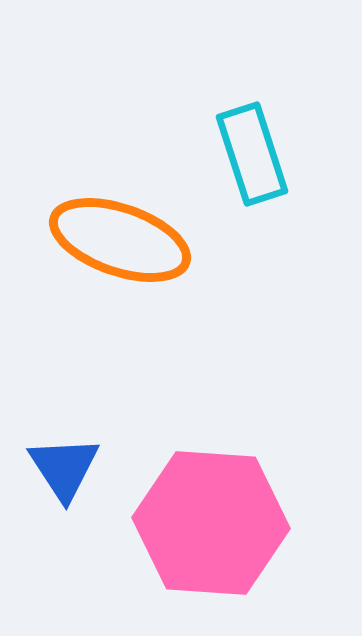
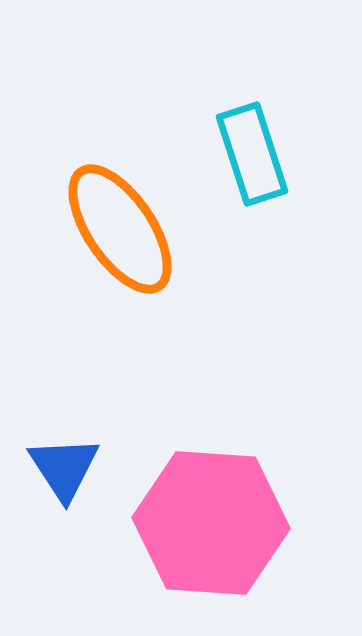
orange ellipse: moved 11 px up; rotated 37 degrees clockwise
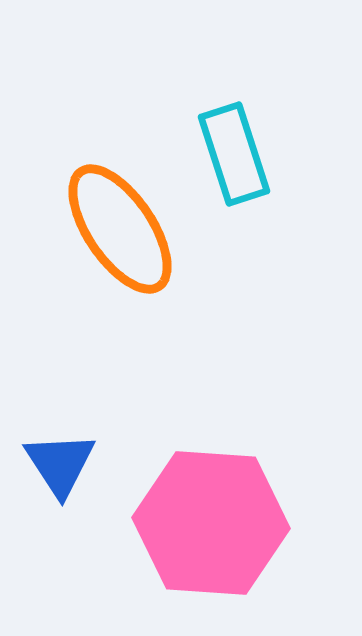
cyan rectangle: moved 18 px left
blue triangle: moved 4 px left, 4 px up
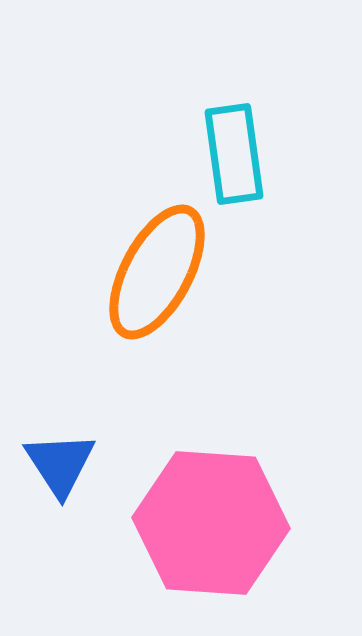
cyan rectangle: rotated 10 degrees clockwise
orange ellipse: moved 37 px right, 43 px down; rotated 62 degrees clockwise
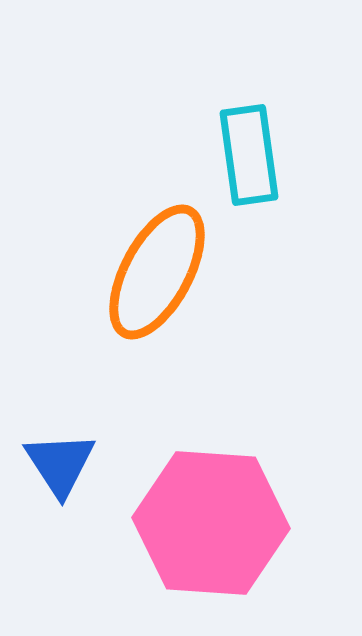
cyan rectangle: moved 15 px right, 1 px down
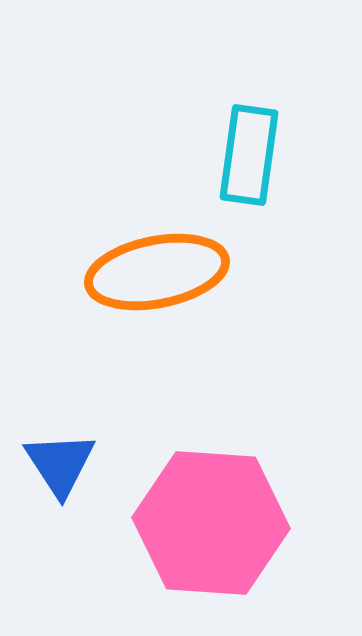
cyan rectangle: rotated 16 degrees clockwise
orange ellipse: rotated 51 degrees clockwise
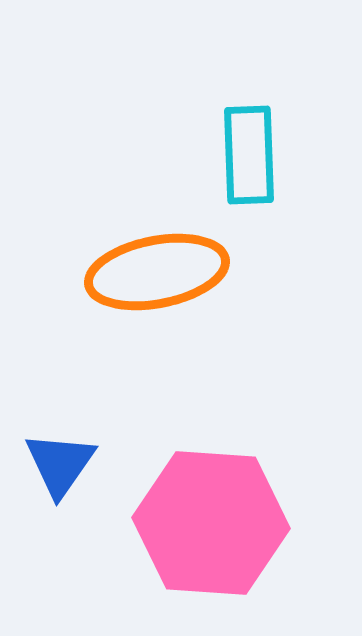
cyan rectangle: rotated 10 degrees counterclockwise
blue triangle: rotated 8 degrees clockwise
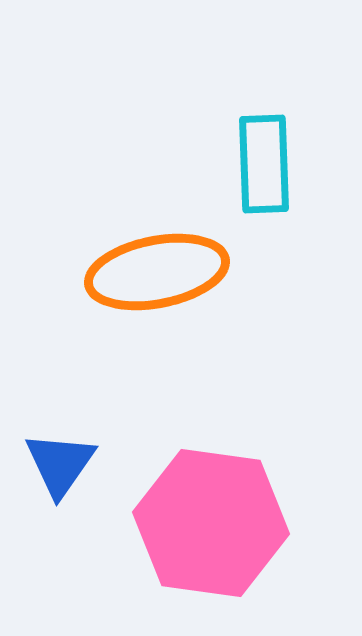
cyan rectangle: moved 15 px right, 9 px down
pink hexagon: rotated 4 degrees clockwise
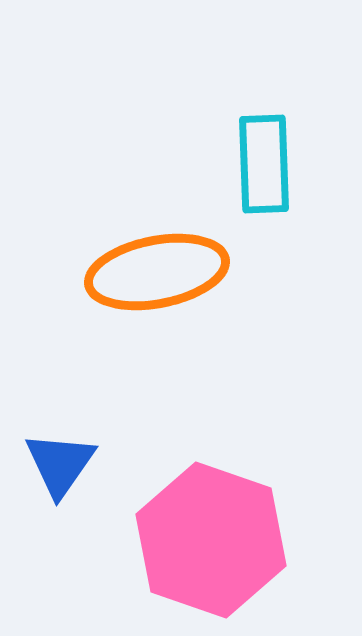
pink hexagon: moved 17 px down; rotated 11 degrees clockwise
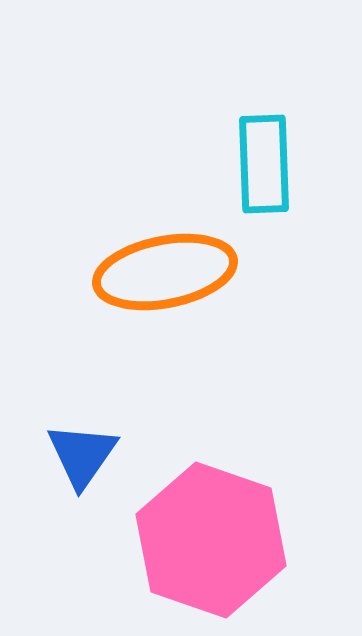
orange ellipse: moved 8 px right
blue triangle: moved 22 px right, 9 px up
